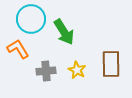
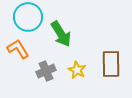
cyan circle: moved 3 px left, 2 px up
green arrow: moved 3 px left, 2 px down
gray cross: rotated 18 degrees counterclockwise
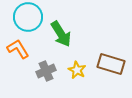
brown rectangle: rotated 72 degrees counterclockwise
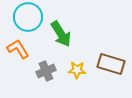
yellow star: rotated 24 degrees counterclockwise
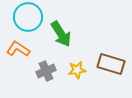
orange L-shape: rotated 25 degrees counterclockwise
yellow star: rotated 12 degrees counterclockwise
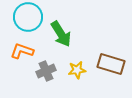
orange L-shape: moved 4 px right, 2 px down; rotated 15 degrees counterclockwise
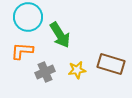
green arrow: moved 1 px left, 1 px down
orange L-shape: rotated 15 degrees counterclockwise
gray cross: moved 1 px left, 1 px down
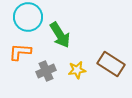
orange L-shape: moved 2 px left, 1 px down
brown rectangle: rotated 16 degrees clockwise
gray cross: moved 1 px right, 1 px up
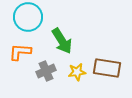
green arrow: moved 2 px right, 6 px down
brown rectangle: moved 4 px left, 4 px down; rotated 24 degrees counterclockwise
yellow star: moved 2 px down
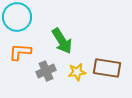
cyan circle: moved 11 px left
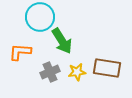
cyan circle: moved 23 px right
gray cross: moved 4 px right, 1 px down
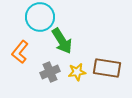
orange L-shape: rotated 55 degrees counterclockwise
